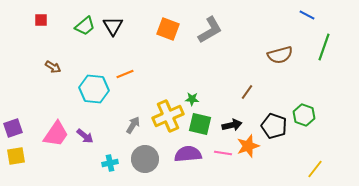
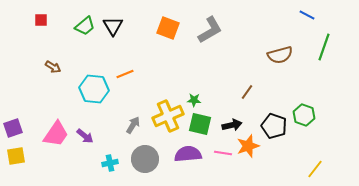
orange square: moved 1 px up
green star: moved 2 px right, 1 px down
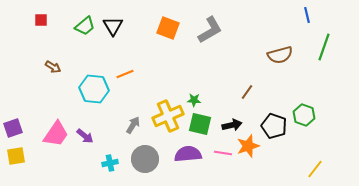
blue line: rotated 49 degrees clockwise
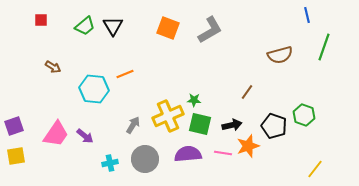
purple square: moved 1 px right, 2 px up
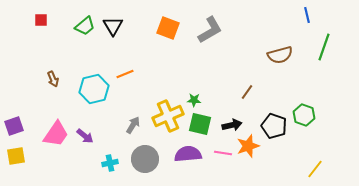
brown arrow: moved 12 px down; rotated 35 degrees clockwise
cyan hexagon: rotated 20 degrees counterclockwise
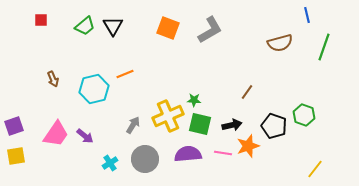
brown semicircle: moved 12 px up
cyan cross: rotated 21 degrees counterclockwise
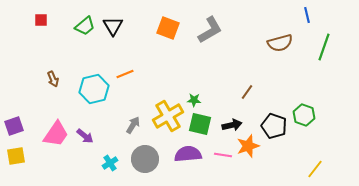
yellow cross: rotated 8 degrees counterclockwise
pink line: moved 2 px down
